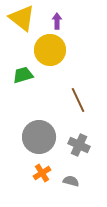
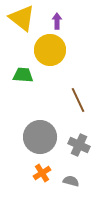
green trapezoid: rotated 20 degrees clockwise
gray circle: moved 1 px right
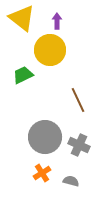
green trapezoid: rotated 30 degrees counterclockwise
gray circle: moved 5 px right
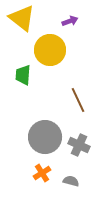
purple arrow: moved 13 px right; rotated 70 degrees clockwise
green trapezoid: rotated 60 degrees counterclockwise
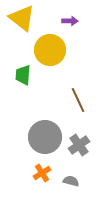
purple arrow: rotated 21 degrees clockwise
gray cross: rotated 30 degrees clockwise
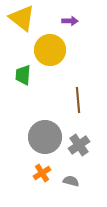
brown line: rotated 20 degrees clockwise
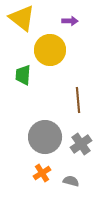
gray cross: moved 2 px right, 1 px up
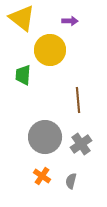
orange cross: moved 3 px down; rotated 24 degrees counterclockwise
gray semicircle: rotated 91 degrees counterclockwise
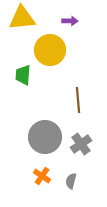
yellow triangle: rotated 44 degrees counterclockwise
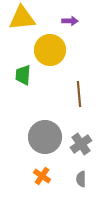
brown line: moved 1 px right, 6 px up
gray semicircle: moved 10 px right, 2 px up; rotated 14 degrees counterclockwise
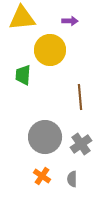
brown line: moved 1 px right, 3 px down
gray semicircle: moved 9 px left
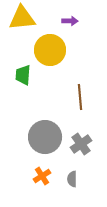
orange cross: rotated 24 degrees clockwise
